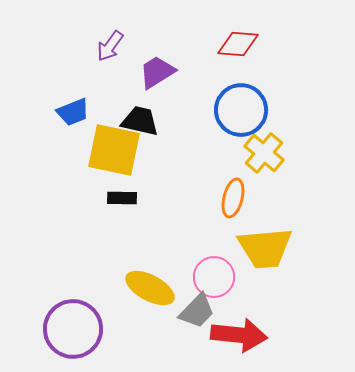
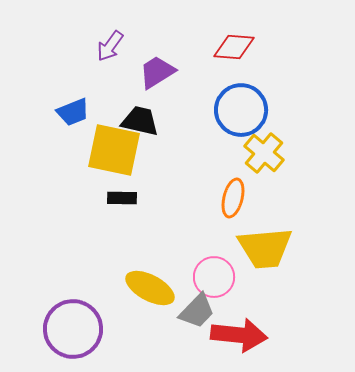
red diamond: moved 4 px left, 3 px down
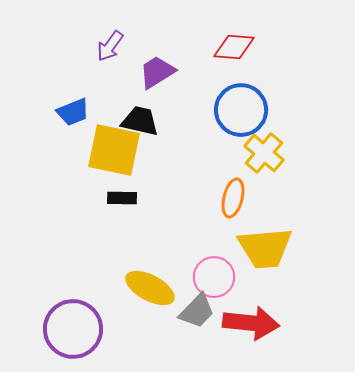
red arrow: moved 12 px right, 12 px up
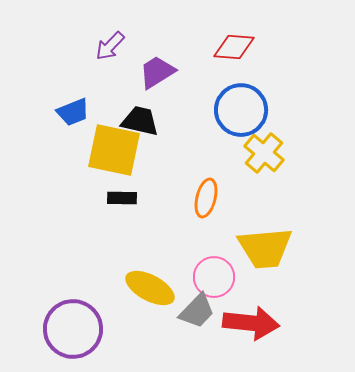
purple arrow: rotated 8 degrees clockwise
orange ellipse: moved 27 px left
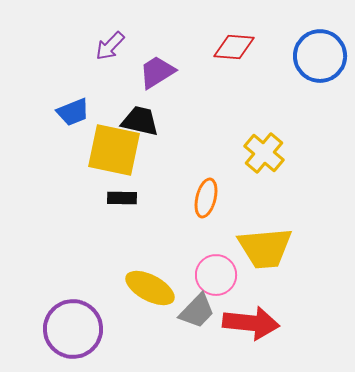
blue circle: moved 79 px right, 54 px up
pink circle: moved 2 px right, 2 px up
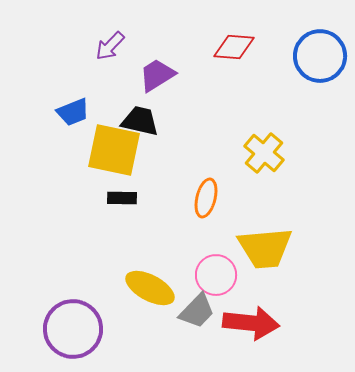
purple trapezoid: moved 3 px down
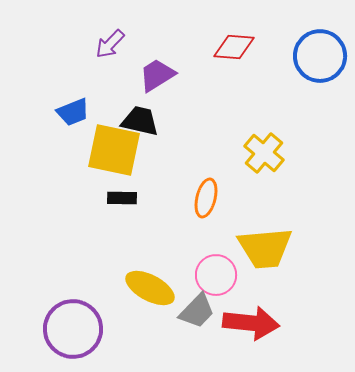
purple arrow: moved 2 px up
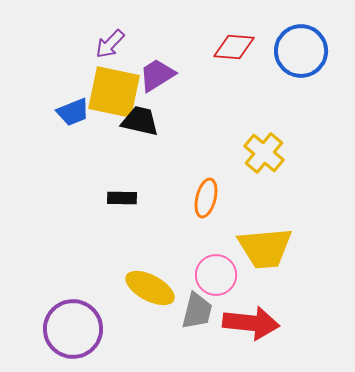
blue circle: moved 19 px left, 5 px up
yellow square: moved 58 px up
gray trapezoid: rotated 30 degrees counterclockwise
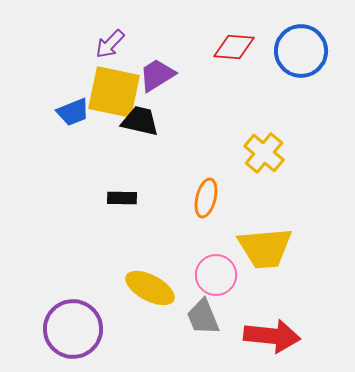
gray trapezoid: moved 6 px right, 6 px down; rotated 144 degrees clockwise
red arrow: moved 21 px right, 13 px down
